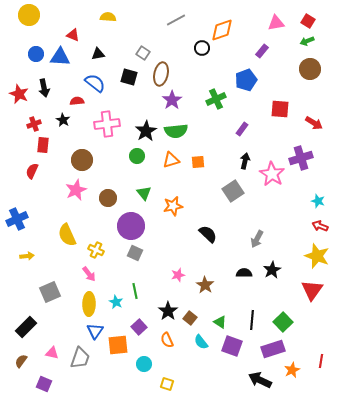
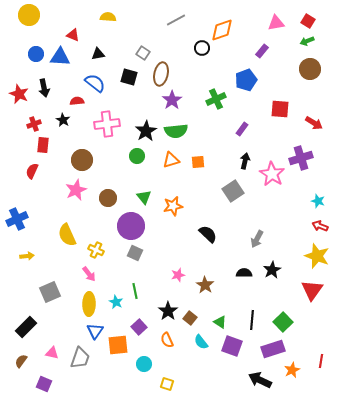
green triangle at (144, 193): moved 4 px down
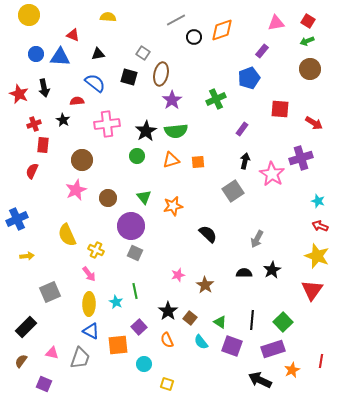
black circle at (202, 48): moved 8 px left, 11 px up
blue pentagon at (246, 80): moved 3 px right, 2 px up
blue triangle at (95, 331): moved 4 px left; rotated 36 degrees counterclockwise
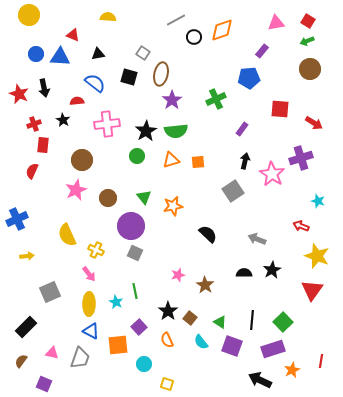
blue pentagon at (249, 78): rotated 15 degrees clockwise
red arrow at (320, 226): moved 19 px left
gray arrow at (257, 239): rotated 84 degrees clockwise
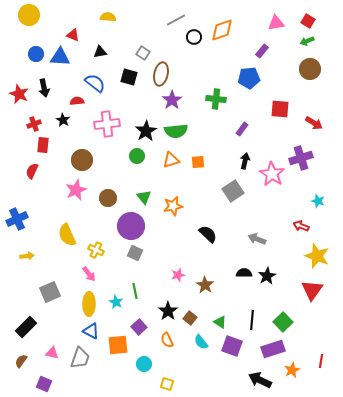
black triangle at (98, 54): moved 2 px right, 2 px up
green cross at (216, 99): rotated 30 degrees clockwise
black star at (272, 270): moved 5 px left, 6 px down
